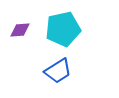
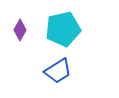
purple diamond: rotated 55 degrees counterclockwise
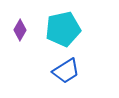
blue trapezoid: moved 8 px right
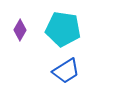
cyan pentagon: rotated 20 degrees clockwise
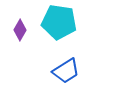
cyan pentagon: moved 4 px left, 7 px up
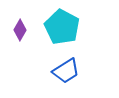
cyan pentagon: moved 3 px right, 5 px down; rotated 20 degrees clockwise
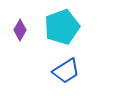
cyan pentagon: rotated 24 degrees clockwise
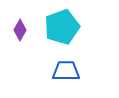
blue trapezoid: rotated 148 degrees counterclockwise
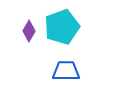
purple diamond: moved 9 px right, 1 px down
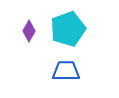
cyan pentagon: moved 6 px right, 2 px down
